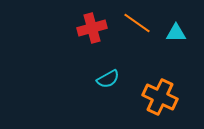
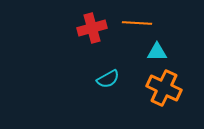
orange line: rotated 32 degrees counterclockwise
cyan triangle: moved 19 px left, 19 px down
orange cross: moved 4 px right, 9 px up
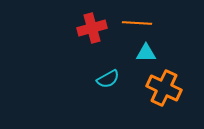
cyan triangle: moved 11 px left, 1 px down
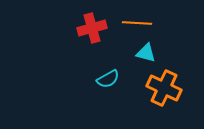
cyan triangle: rotated 15 degrees clockwise
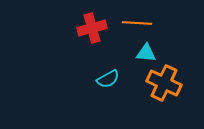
cyan triangle: rotated 10 degrees counterclockwise
orange cross: moved 5 px up
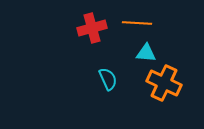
cyan semicircle: rotated 85 degrees counterclockwise
